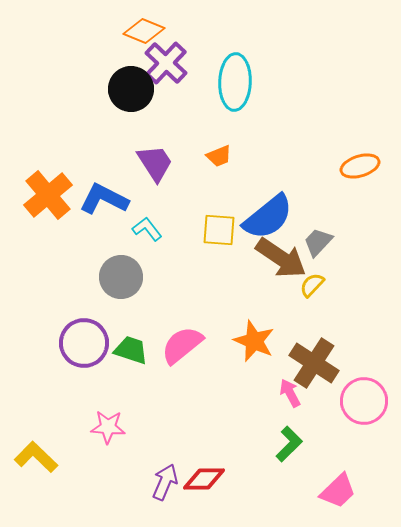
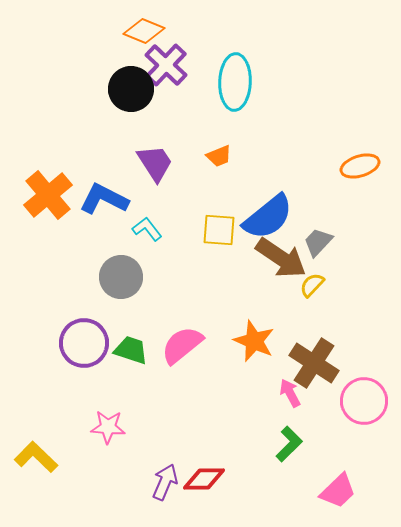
purple cross: moved 2 px down
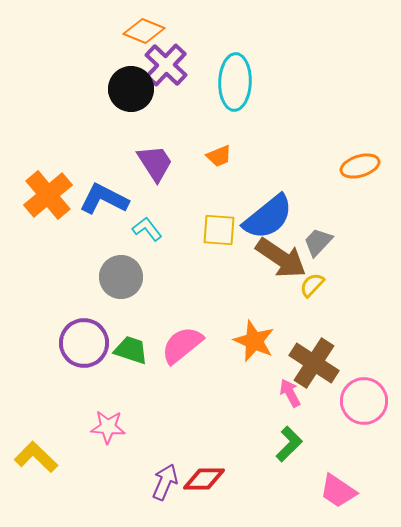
pink trapezoid: rotated 78 degrees clockwise
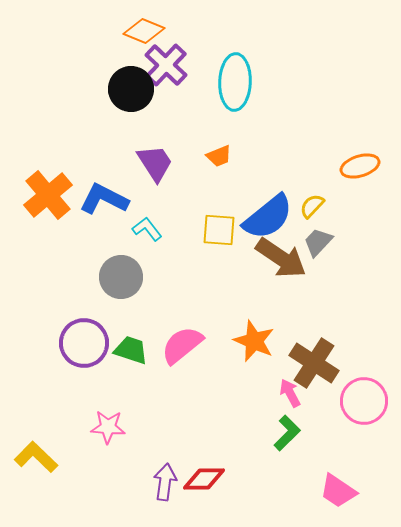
yellow semicircle: moved 79 px up
green L-shape: moved 2 px left, 11 px up
purple arrow: rotated 15 degrees counterclockwise
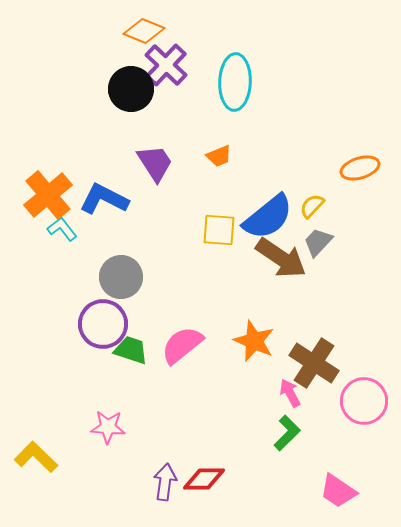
orange ellipse: moved 2 px down
cyan L-shape: moved 85 px left
purple circle: moved 19 px right, 19 px up
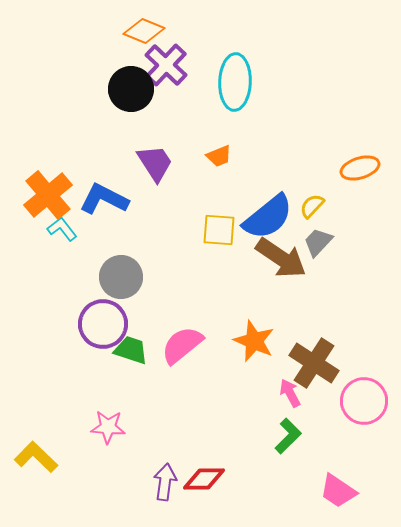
green L-shape: moved 1 px right, 3 px down
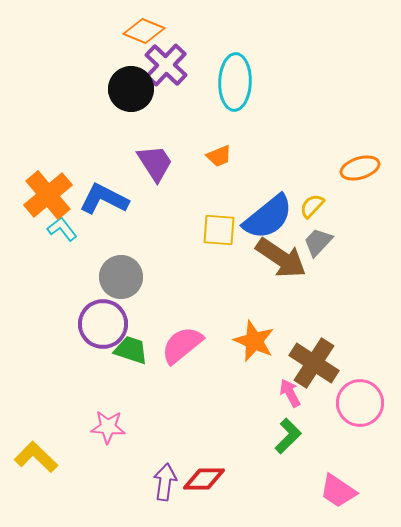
pink circle: moved 4 px left, 2 px down
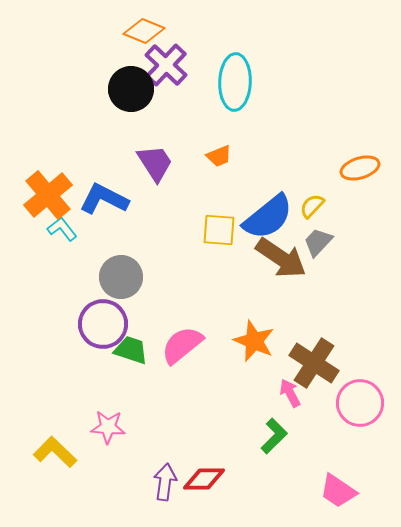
green L-shape: moved 14 px left
yellow L-shape: moved 19 px right, 5 px up
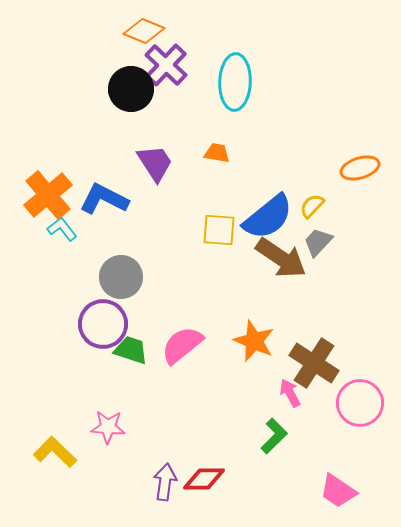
orange trapezoid: moved 2 px left, 3 px up; rotated 148 degrees counterclockwise
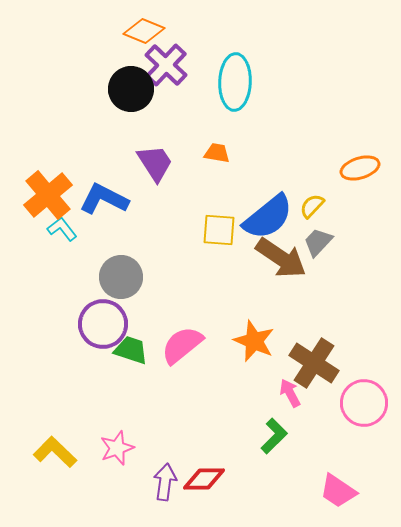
pink circle: moved 4 px right
pink star: moved 9 px right, 21 px down; rotated 24 degrees counterclockwise
